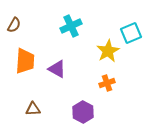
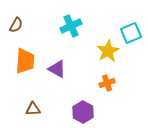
brown semicircle: moved 2 px right
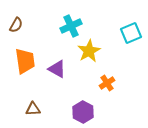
yellow star: moved 19 px left
orange trapezoid: rotated 12 degrees counterclockwise
orange cross: rotated 14 degrees counterclockwise
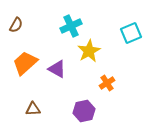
orange trapezoid: moved 2 px down; rotated 124 degrees counterclockwise
purple hexagon: moved 1 px right, 1 px up; rotated 20 degrees clockwise
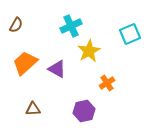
cyan square: moved 1 px left, 1 px down
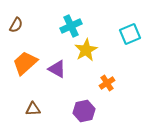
yellow star: moved 3 px left, 1 px up
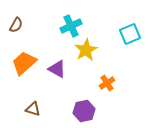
orange trapezoid: moved 1 px left
brown triangle: rotated 21 degrees clockwise
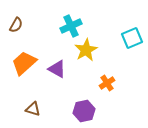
cyan square: moved 2 px right, 4 px down
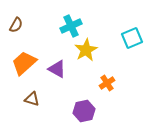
brown triangle: moved 1 px left, 10 px up
